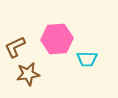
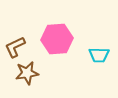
cyan trapezoid: moved 12 px right, 4 px up
brown star: moved 1 px left, 1 px up
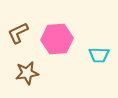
brown L-shape: moved 3 px right, 14 px up
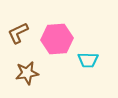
cyan trapezoid: moved 11 px left, 5 px down
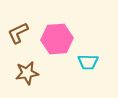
cyan trapezoid: moved 2 px down
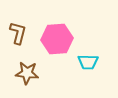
brown L-shape: rotated 130 degrees clockwise
brown star: rotated 15 degrees clockwise
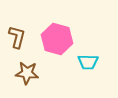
brown L-shape: moved 1 px left, 4 px down
pink hexagon: rotated 20 degrees clockwise
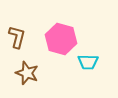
pink hexagon: moved 4 px right
brown star: rotated 15 degrees clockwise
